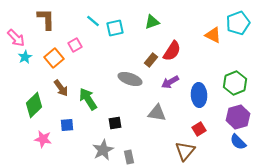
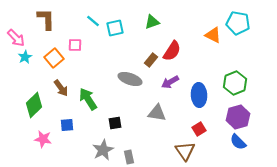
cyan pentagon: rotated 30 degrees clockwise
pink square: rotated 32 degrees clockwise
brown triangle: rotated 15 degrees counterclockwise
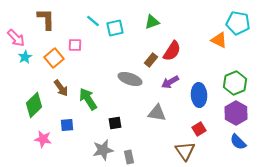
orange triangle: moved 6 px right, 5 px down
purple hexagon: moved 2 px left, 4 px up; rotated 15 degrees counterclockwise
gray star: rotated 15 degrees clockwise
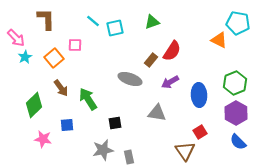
red square: moved 1 px right, 3 px down
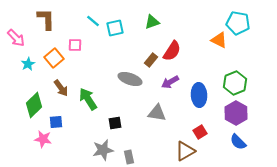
cyan star: moved 3 px right, 7 px down
blue square: moved 11 px left, 3 px up
brown triangle: rotated 35 degrees clockwise
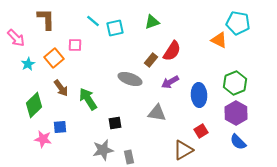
blue square: moved 4 px right, 5 px down
red square: moved 1 px right, 1 px up
brown triangle: moved 2 px left, 1 px up
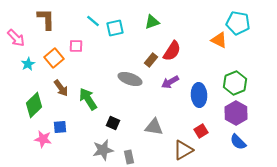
pink square: moved 1 px right, 1 px down
gray triangle: moved 3 px left, 14 px down
black square: moved 2 px left; rotated 32 degrees clockwise
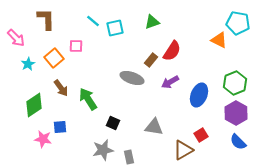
gray ellipse: moved 2 px right, 1 px up
blue ellipse: rotated 25 degrees clockwise
green diamond: rotated 10 degrees clockwise
red square: moved 4 px down
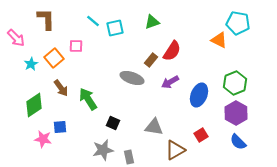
cyan star: moved 3 px right
brown triangle: moved 8 px left
